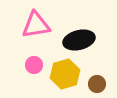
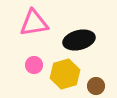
pink triangle: moved 2 px left, 2 px up
brown circle: moved 1 px left, 2 px down
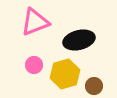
pink triangle: moved 1 px right, 1 px up; rotated 12 degrees counterclockwise
brown circle: moved 2 px left
